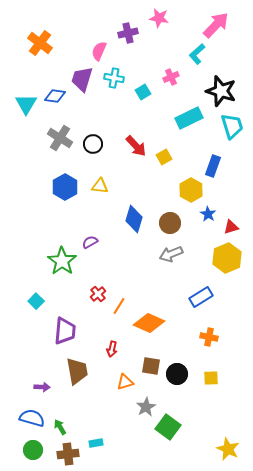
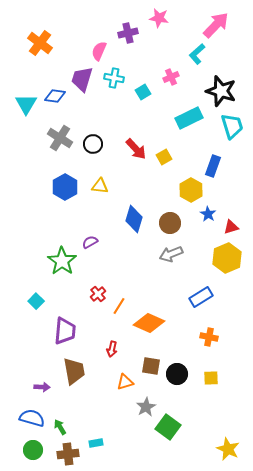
red arrow at (136, 146): moved 3 px down
brown trapezoid at (77, 371): moved 3 px left
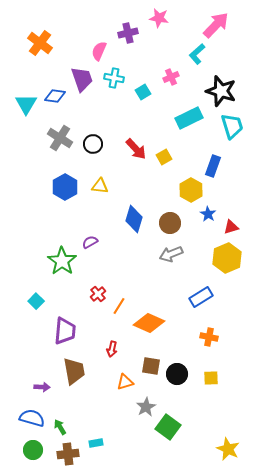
purple trapezoid at (82, 79): rotated 144 degrees clockwise
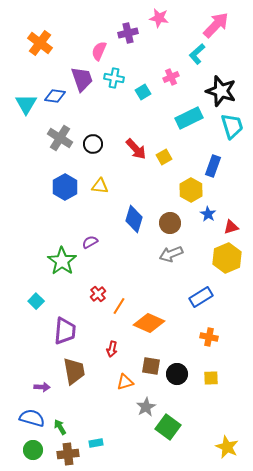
yellow star at (228, 449): moved 1 px left, 2 px up
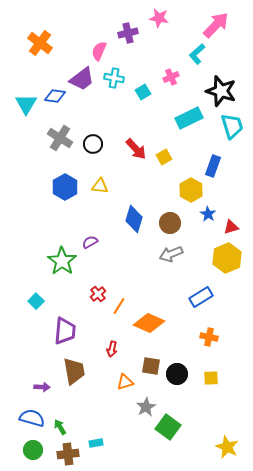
purple trapezoid at (82, 79): rotated 72 degrees clockwise
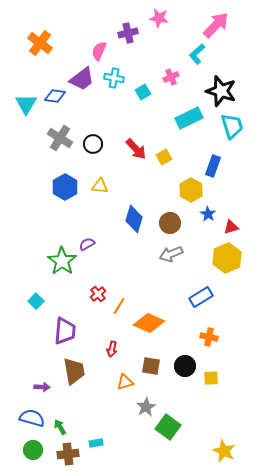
purple semicircle at (90, 242): moved 3 px left, 2 px down
black circle at (177, 374): moved 8 px right, 8 px up
yellow star at (227, 447): moved 3 px left, 4 px down
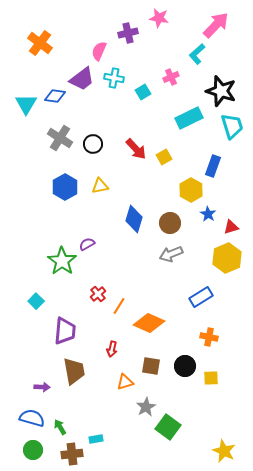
yellow triangle at (100, 186): rotated 18 degrees counterclockwise
cyan rectangle at (96, 443): moved 4 px up
brown cross at (68, 454): moved 4 px right
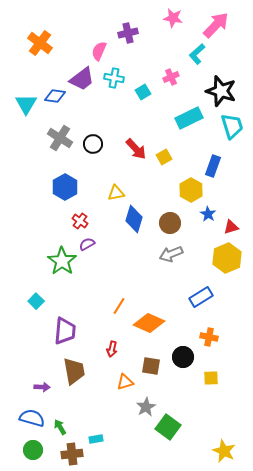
pink star at (159, 18): moved 14 px right
yellow triangle at (100, 186): moved 16 px right, 7 px down
red cross at (98, 294): moved 18 px left, 73 px up; rotated 14 degrees counterclockwise
black circle at (185, 366): moved 2 px left, 9 px up
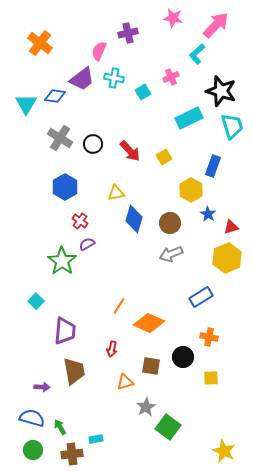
red arrow at (136, 149): moved 6 px left, 2 px down
